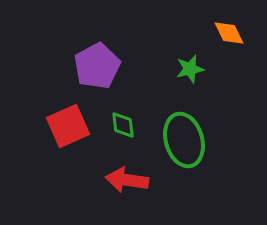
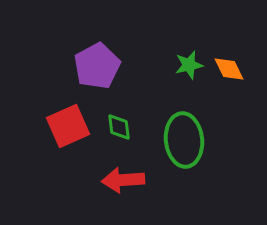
orange diamond: moved 36 px down
green star: moved 1 px left, 4 px up
green diamond: moved 4 px left, 2 px down
green ellipse: rotated 10 degrees clockwise
red arrow: moved 4 px left; rotated 12 degrees counterclockwise
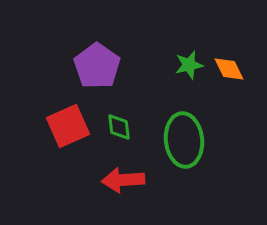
purple pentagon: rotated 9 degrees counterclockwise
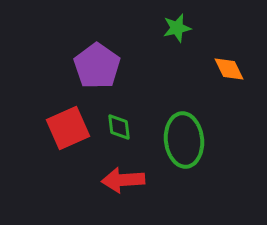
green star: moved 12 px left, 37 px up
red square: moved 2 px down
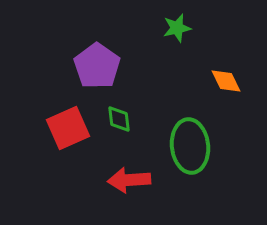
orange diamond: moved 3 px left, 12 px down
green diamond: moved 8 px up
green ellipse: moved 6 px right, 6 px down
red arrow: moved 6 px right
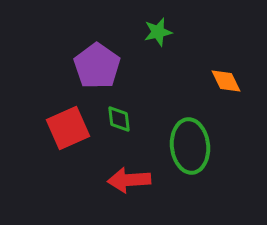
green star: moved 19 px left, 4 px down
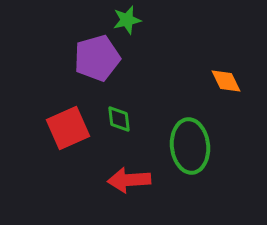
green star: moved 31 px left, 12 px up
purple pentagon: moved 8 px up; rotated 21 degrees clockwise
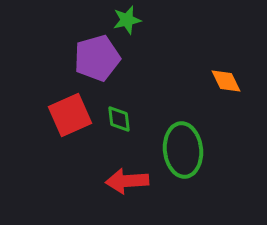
red square: moved 2 px right, 13 px up
green ellipse: moved 7 px left, 4 px down
red arrow: moved 2 px left, 1 px down
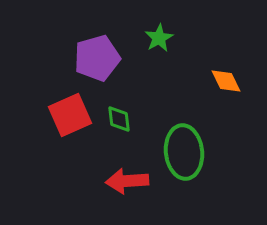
green star: moved 32 px right, 18 px down; rotated 16 degrees counterclockwise
green ellipse: moved 1 px right, 2 px down
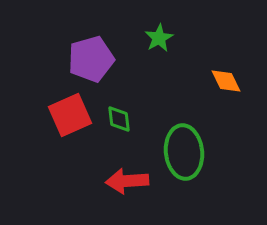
purple pentagon: moved 6 px left, 1 px down
